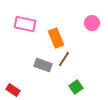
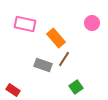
orange rectangle: rotated 18 degrees counterclockwise
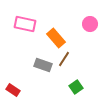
pink circle: moved 2 px left, 1 px down
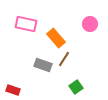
pink rectangle: moved 1 px right
red rectangle: rotated 16 degrees counterclockwise
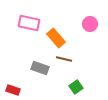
pink rectangle: moved 3 px right, 1 px up
brown line: rotated 70 degrees clockwise
gray rectangle: moved 3 px left, 3 px down
